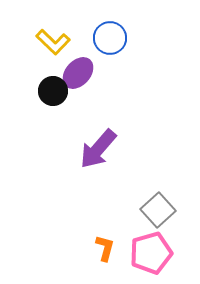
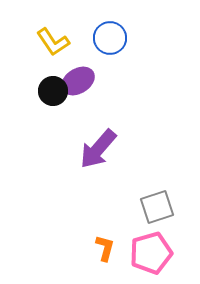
yellow L-shape: rotated 12 degrees clockwise
purple ellipse: moved 8 px down; rotated 16 degrees clockwise
gray square: moved 1 px left, 3 px up; rotated 24 degrees clockwise
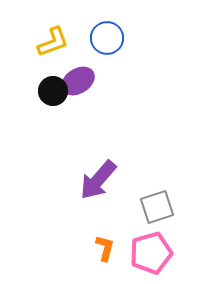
blue circle: moved 3 px left
yellow L-shape: rotated 76 degrees counterclockwise
purple arrow: moved 31 px down
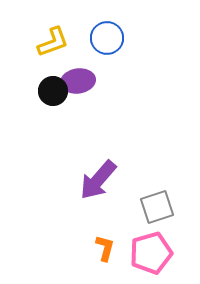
purple ellipse: rotated 24 degrees clockwise
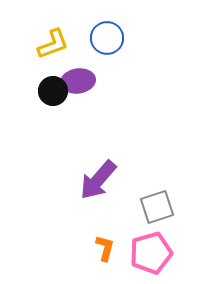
yellow L-shape: moved 2 px down
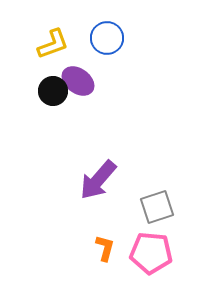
purple ellipse: rotated 44 degrees clockwise
pink pentagon: rotated 21 degrees clockwise
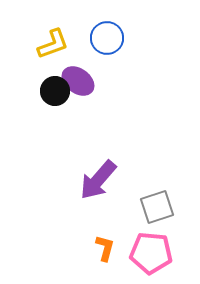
black circle: moved 2 px right
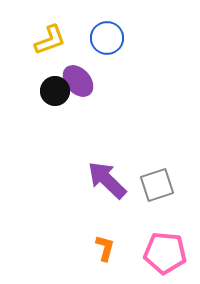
yellow L-shape: moved 3 px left, 4 px up
purple ellipse: rotated 12 degrees clockwise
purple arrow: moved 9 px right; rotated 93 degrees clockwise
gray square: moved 22 px up
pink pentagon: moved 14 px right
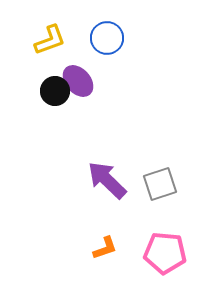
gray square: moved 3 px right, 1 px up
orange L-shape: rotated 56 degrees clockwise
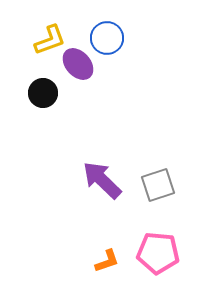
purple ellipse: moved 17 px up
black circle: moved 12 px left, 2 px down
purple arrow: moved 5 px left
gray square: moved 2 px left, 1 px down
orange L-shape: moved 2 px right, 13 px down
pink pentagon: moved 7 px left
